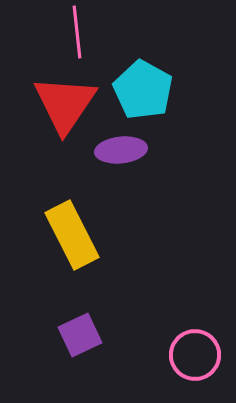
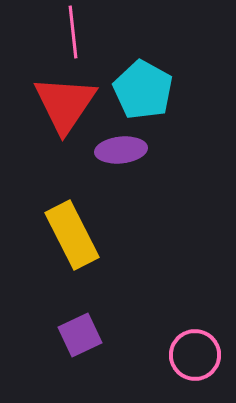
pink line: moved 4 px left
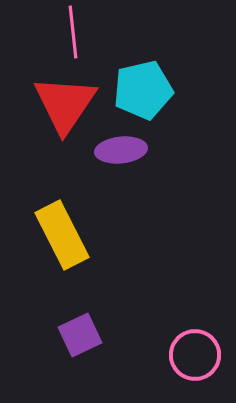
cyan pentagon: rotated 30 degrees clockwise
yellow rectangle: moved 10 px left
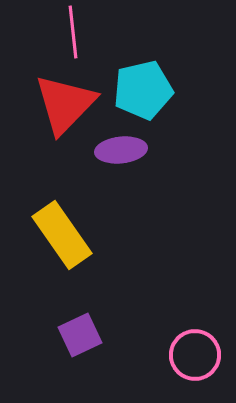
red triangle: rotated 10 degrees clockwise
yellow rectangle: rotated 8 degrees counterclockwise
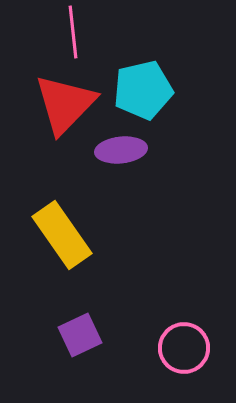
pink circle: moved 11 px left, 7 px up
